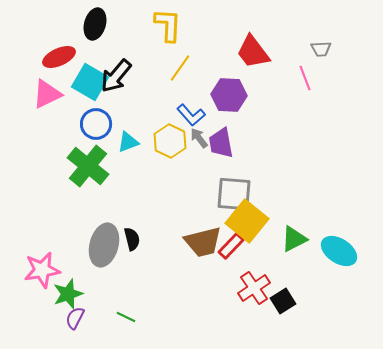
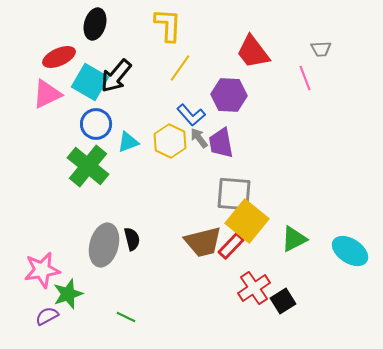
cyan ellipse: moved 11 px right
purple semicircle: moved 28 px left, 2 px up; rotated 35 degrees clockwise
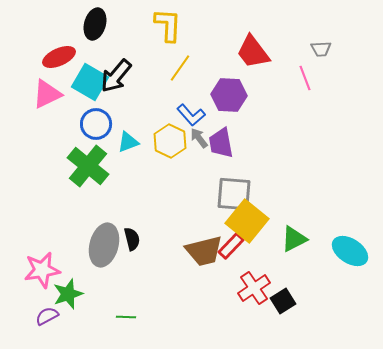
brown trapezoid: moved 1 px right, 9 px down
green line: rotated 24 degrees counterclockwise
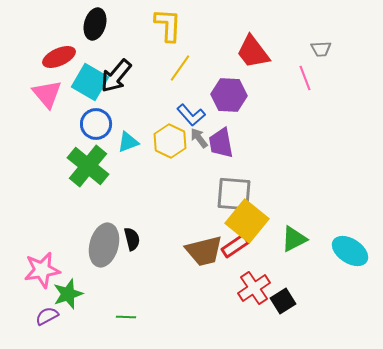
pink triangle: rotated 44 degrees counterclockwise
red rectangle: moved 4 px right; rotated 12 degrees clockwise
